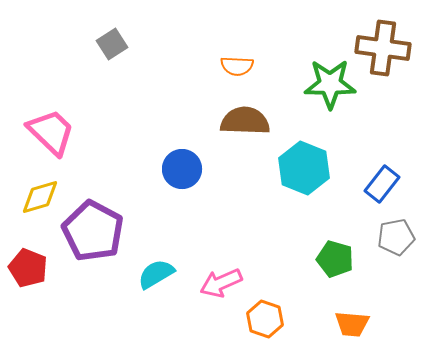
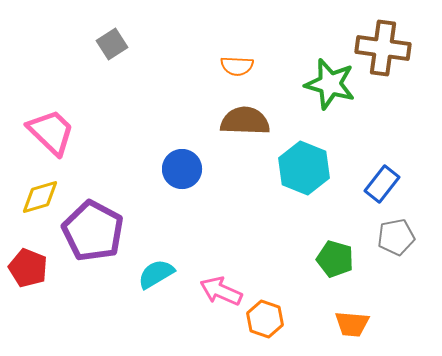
green star: rotated 15 degrees clockwise
pink arrow: moved 8 px down; rotated 48 degrees clockwise
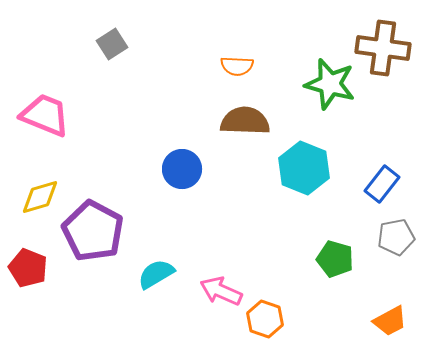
pink trapezoid: moved 6 px left, 17 px up; rotated 22 degrees counterclockwise
orange trapezoid: moved 38 px right, 3 px up; rotated 33 degrees counterclockwise
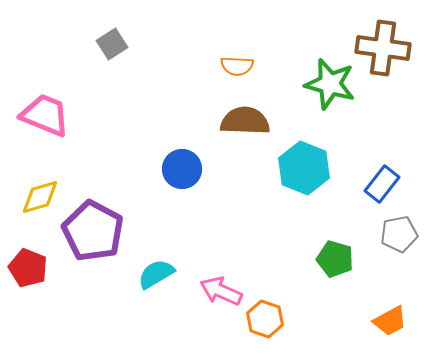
gray pentagon: moved 3 px right, 3 px up
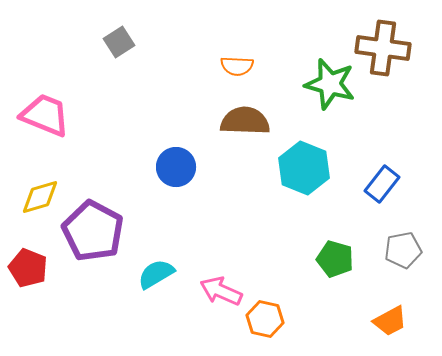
gray square: moved 7 px right, 2 px up
blue circle: moved 6 px left, 2 px up
gray pentagon: moved 4 px right, 16 px down
orange hexagon: rotated 6 degrees counterclockwise
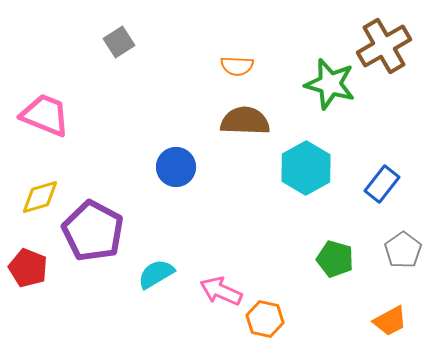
brown cross: moved 1 px right, 2 px up; rotated 38 degrees counterclockwise
cyan hexagon: moved 2 px right; rotated 9 degrees clockwise
gray pentagon: rotated 24 degrees counterclockwise
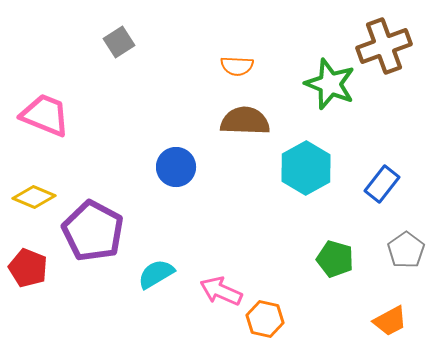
brown cross: rotated 10 degrees clockwise
green star: rotated 6 degrees clockwise
yellow diamond: moved 6 px left; rotated 39 degrees clockwise
gray pentagon: moved 3 px right
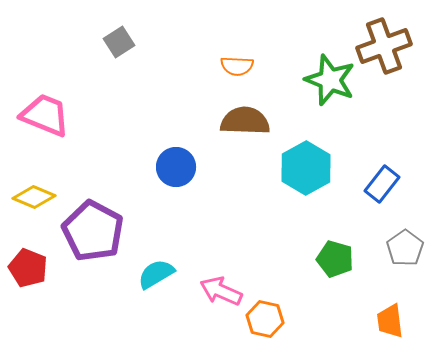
green star: moved 4 px up
gray pentagon: moved 1 px left, 2 px up
orange trapezoid: rotated 111 degrees clockwise
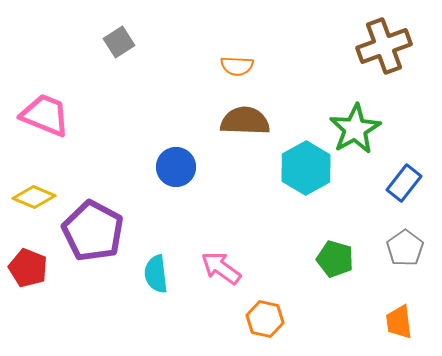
green star: moved 25 px right, 49 px down; rotated 21 degrees clockwise
blue rectangle: moved 22 px right, 1 px up
cyan semicircle: rotated 66 degrees counterclockwise
pink arrow: moved 23 px up; rotated 12 degrees clockwise
orange trapezoid: moved 9 px right, 1 px down
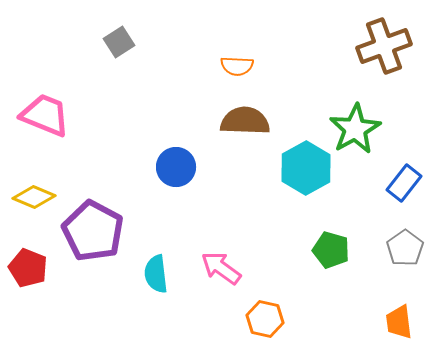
green pentagon: moved 4 px left, 9 px up
